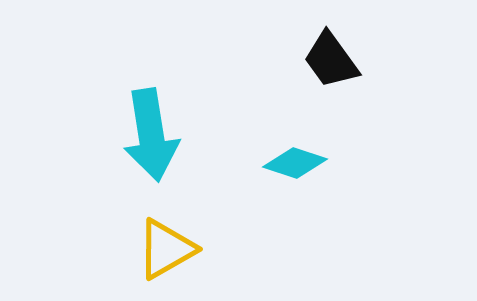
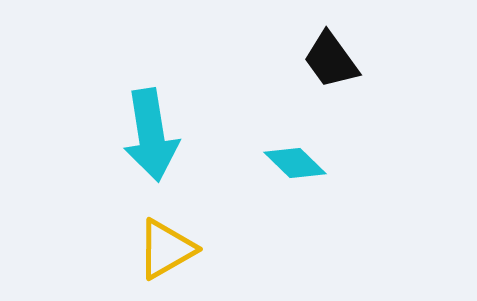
cyan diamond: rotated 26 degrees clockwise
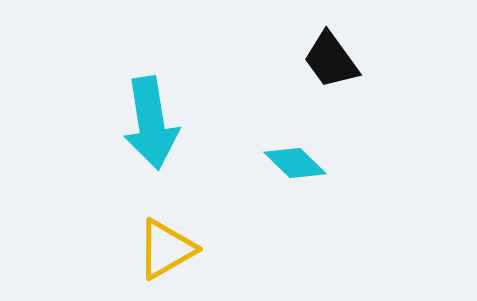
cyan arrow: moved 12 px up
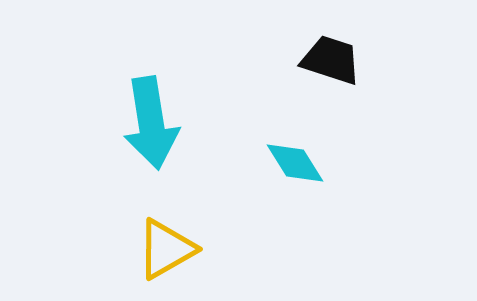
black trapezoid: rotated 144 degrees clockwise
cyan diamond: rotated 14 degrees clockwise
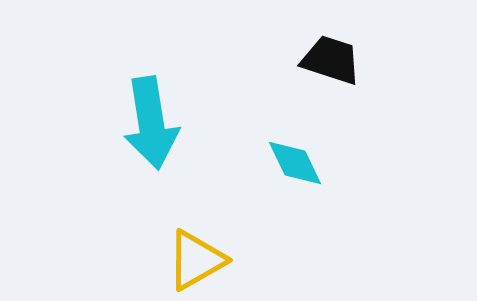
cyan diamond: rotated 6 degrees clockwise
yellow triangle: moved 30 px right, 11 px down
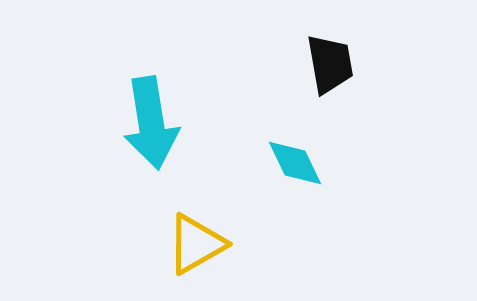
black trapezoid: moved 1 px left, 4 px down; rotated 62 degrees clockwise
yellow triangle: moved 16 px up
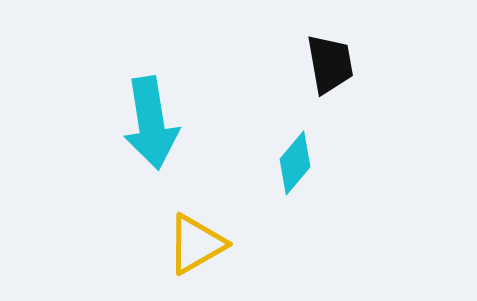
cyan diamond: rotated 66 degrees clockwise
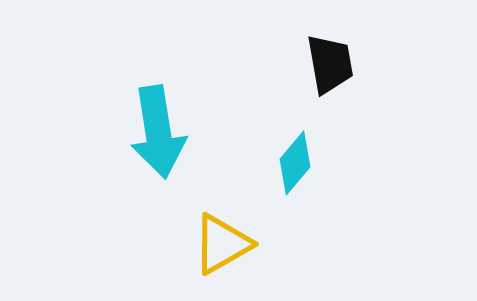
cyan arrow: moved 7 px right, 9 px down
yellow triangle: moved 26 px right
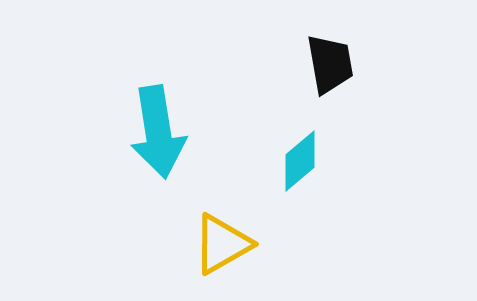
cyan diamond: moved 5 px right, 2 px up; rotated 10 degrees clockwise
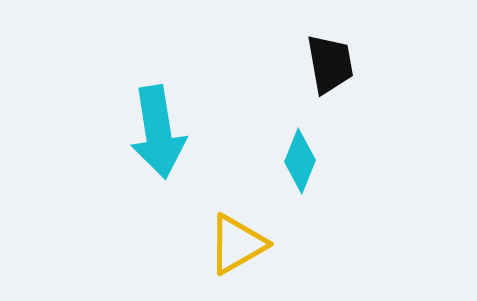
cyan diamond: rotated 28 degrees counterclockwise
yellow triangle: moved 15 px right
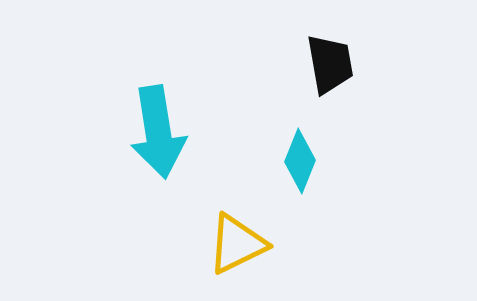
yellow triangle: rotated 4 degrees clockwise
